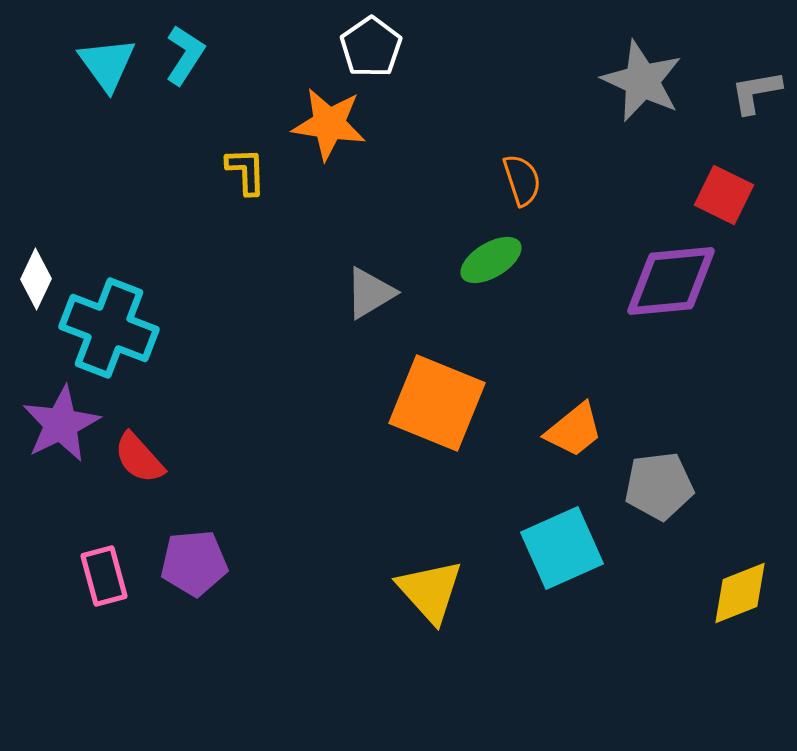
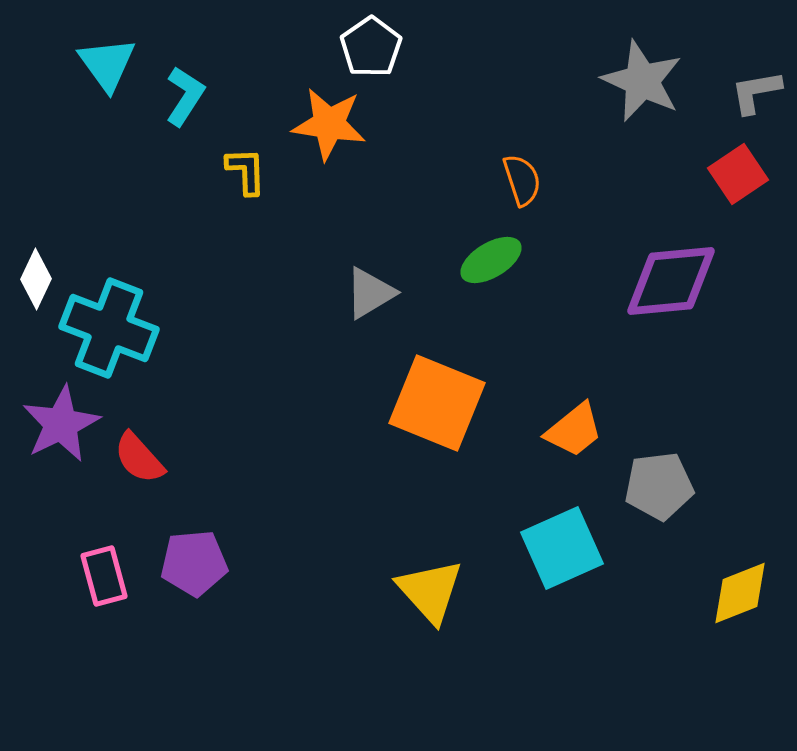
cyan L-shape: moved 41 px down
red square: moved 14 px right, 21 px up; rotated 30 degrees clockwise
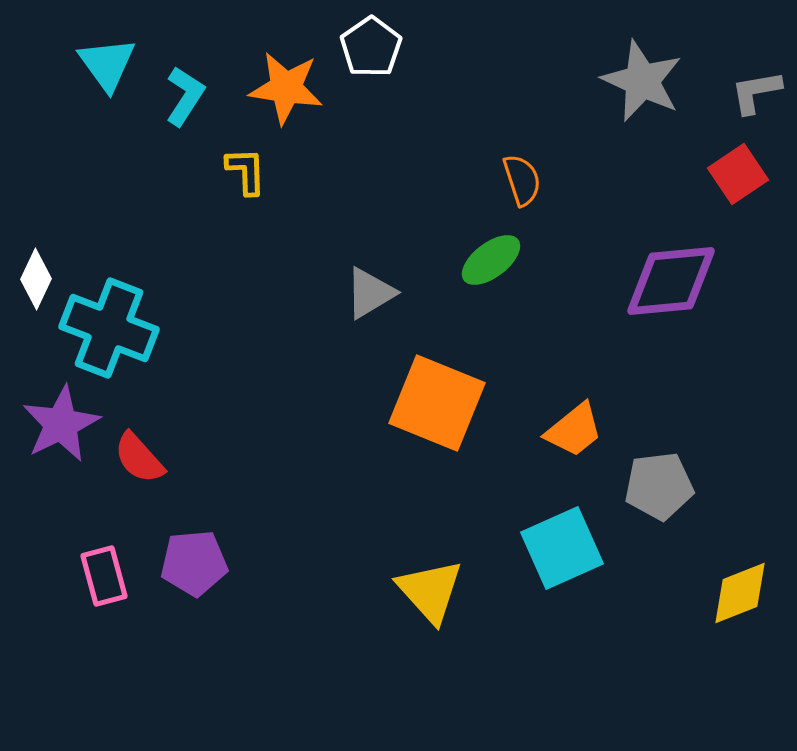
orange star: moved 43 px left, 36 px up
green ellipse: rotated 6 degrees counterclockwise
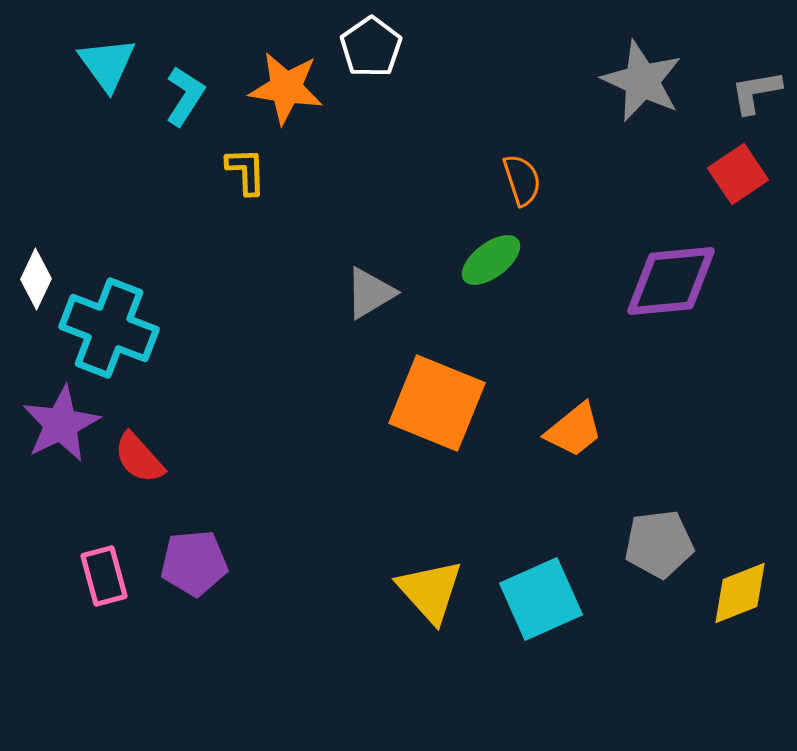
gray pentagon: moved 58 px down
cyan square: moved 21 px left, 51 px down
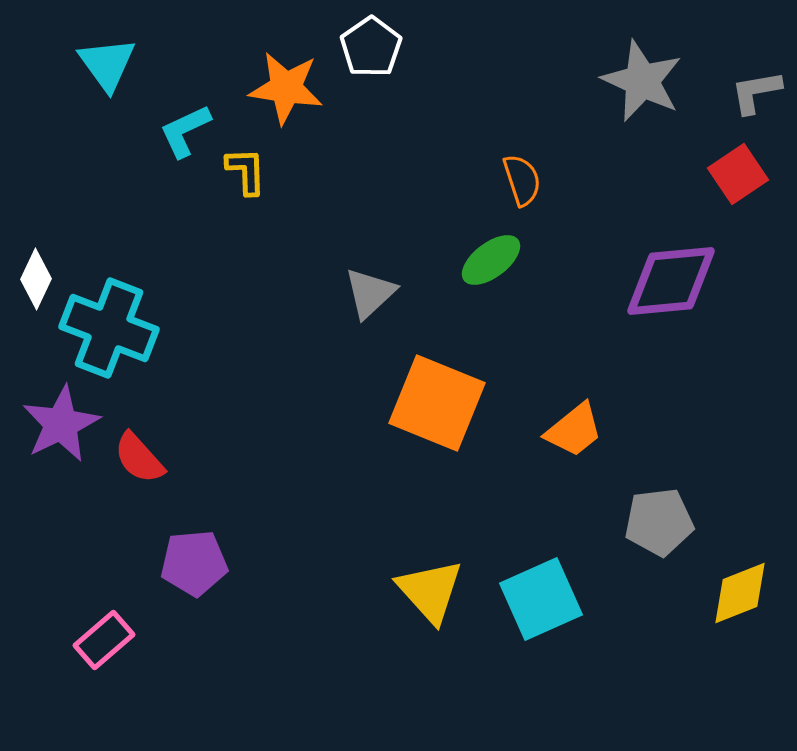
cyan L-shape: moved 35 px down; rotated 148 degrees counterclockwise
gray triangle: rotated 12 degrees counterclockwise
gray pentagon: moved 22 px up
pink rectangle: moved 64 px down; rotated 64 degrees clockwise
